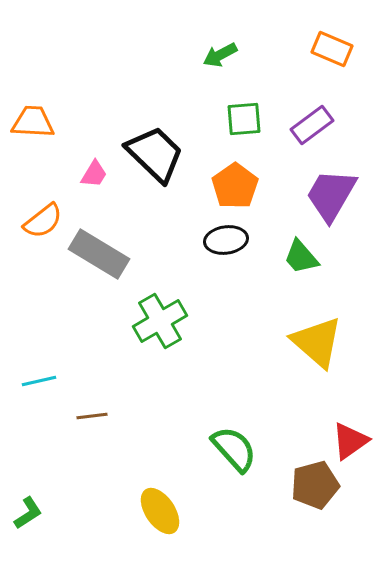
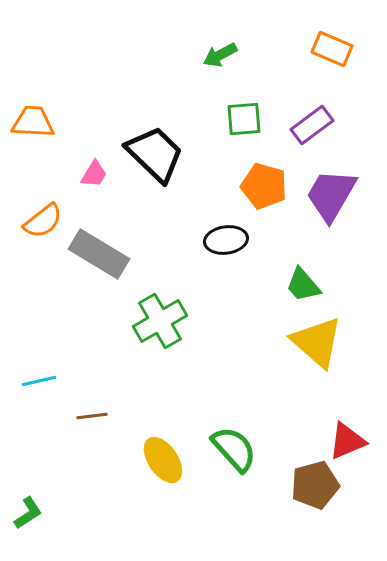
orange pentagon: moved 29 px right; rotated 21 degrees counterclockwise
green trapezoid: moved 2 px right, 28 px down
red triangle: moved 3 px left; rotated 12 degrees clockwise
yellow ellipse: moved 3 px right, 51 px up
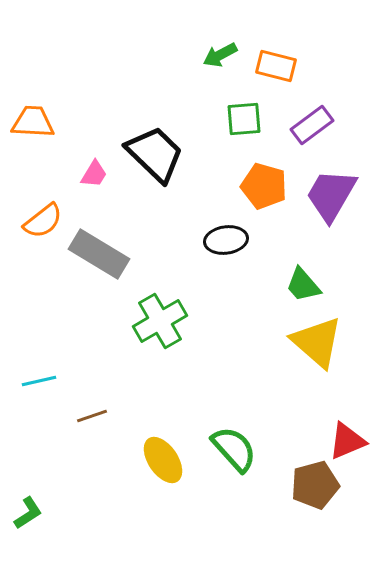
orange rectangle: moved 56 px left, 17 px down; rotated 9 degrees counterclockwise
brown line: rotated 12 degrees counterclockwise
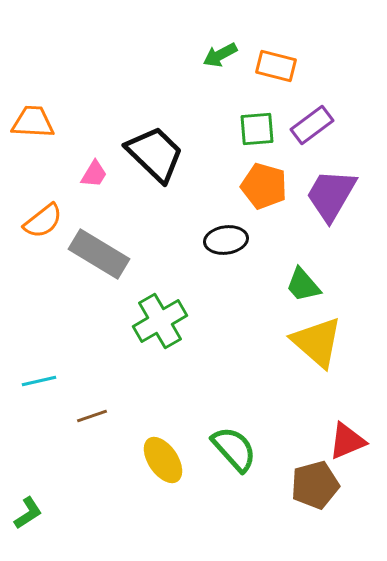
green square: moved 13 px right, 10 px down
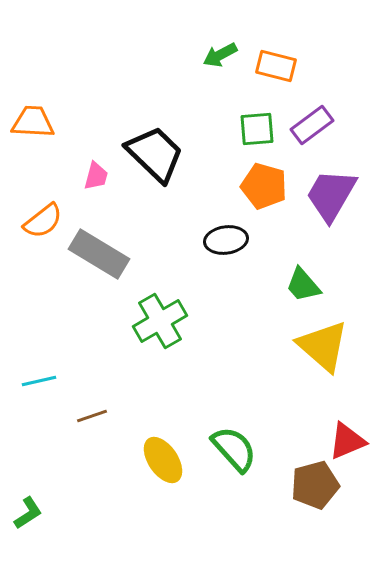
pink trapezoid: moved 2 px right, 2 px down; rotated 16 degrees counterclockwise
yellow triangle: moved 6 px right, 4 px down
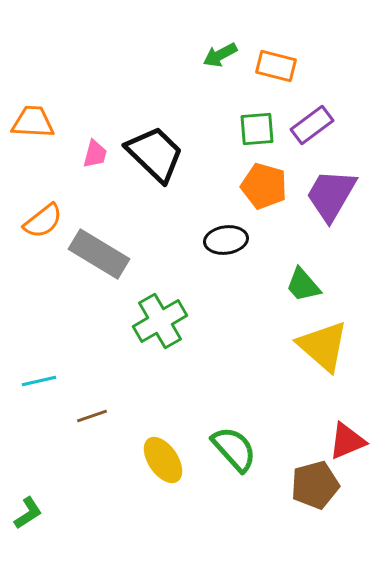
pink trapezoid: moved 1 px left, 22 px up
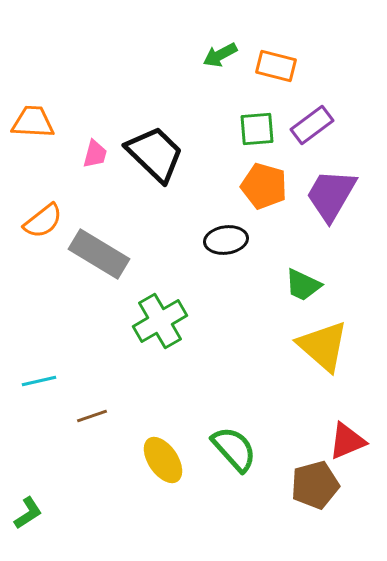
green trapezoid: rotated 24 degrees counterclockwise
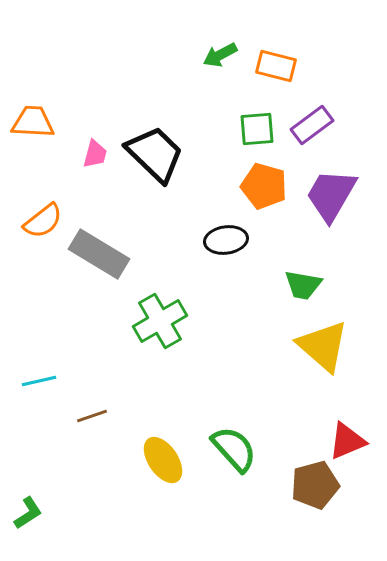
green trapezoid: rotated 15 degrees counterclockwise
